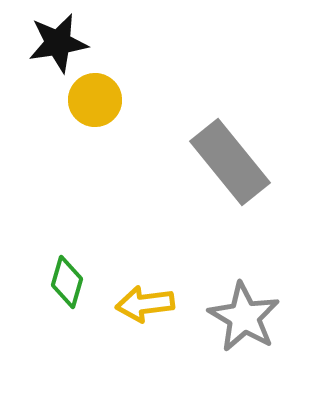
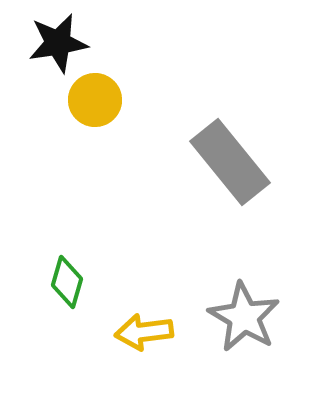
yellow arrow: moved 1 px left, 28 px down
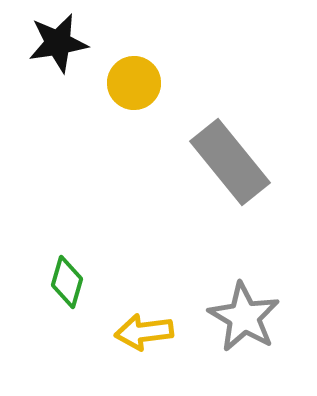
yellow circle: moved 39 px right, 17 px up
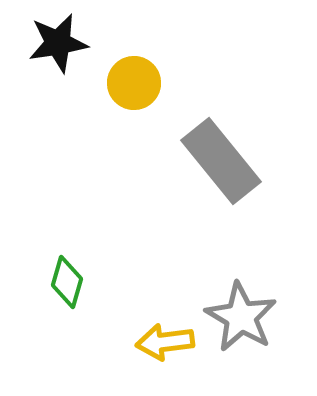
gray rectangle: moved 9 px left, 1 px up
gray star: moved 3 px left
yellow arrow: moved 21 px right, 10 px down
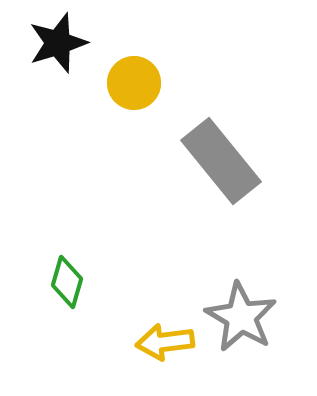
black star: rotated 8 degrees counterclockwise
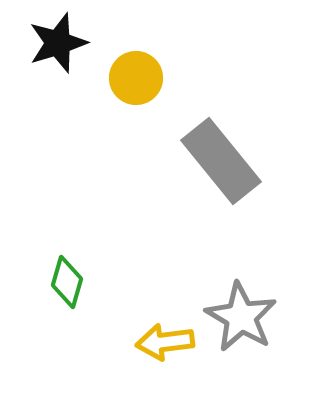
yellow circle: moved 2 px right, 5 px up
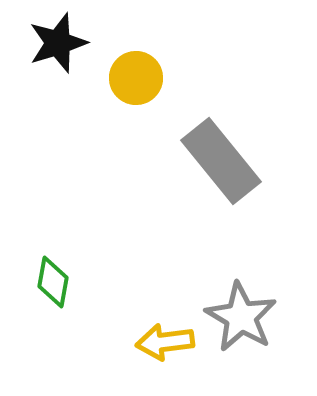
green diamond: moved 14 px left; rotated 6 degrees counterclockwise
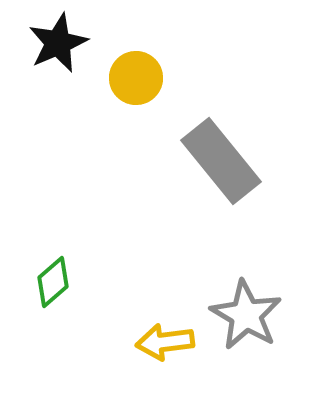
black star: rotated 6 degrees counterclockwise
green diamond: rotated 39 degrees clockwise
gray star: moved 5 px right, 2 px up
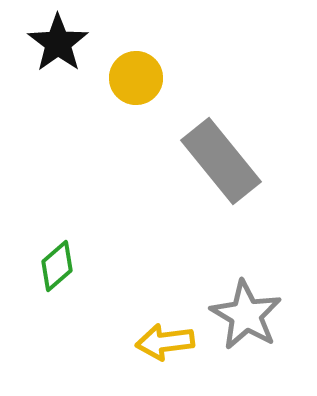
black star: rotated 12 degrees counterclockwise
green diamond: moved 4 px right, 16 px up
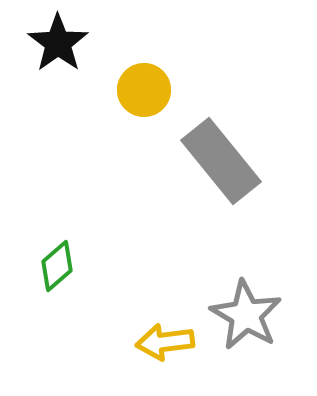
yellow circle: moved 8 px right, 12 px down
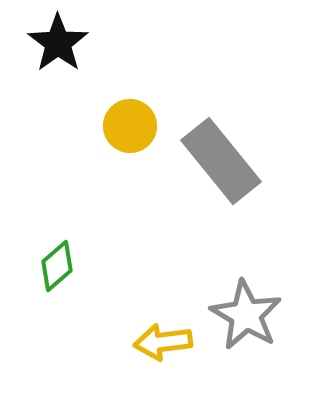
yellow circle: moved 14 px left, 36 px down
yellow arrow: moved 2 px left
